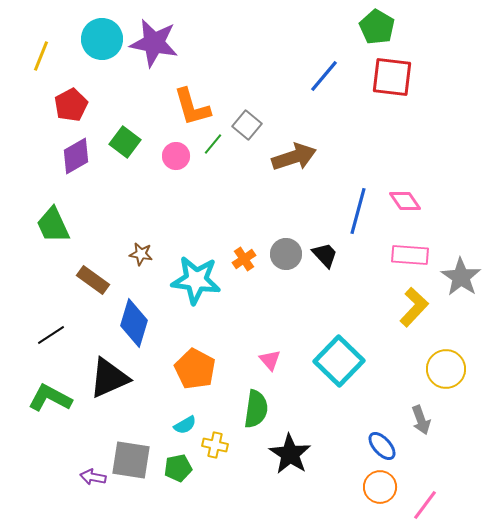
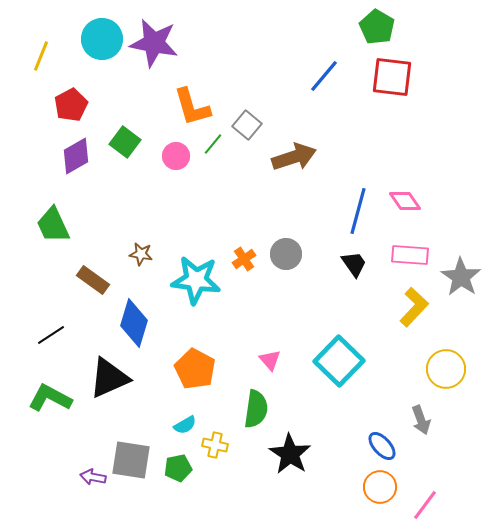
black trapezoid at (325, 255): moved 29 px right, 9 px down; rotated 8 degrees clockwise
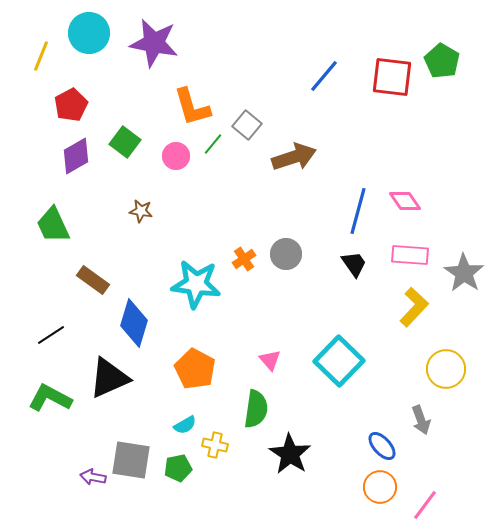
green pentagon at (377, 27): moved 65 px right, 34 px down
cyan circle at (102, 39): moved 13 px left, 6 px up
brown star at (141, 254): moved 43 px up
gray star at (461, 277): moved 3 px right, 4 px up
cyan star at (196, 280): moved 4 px down
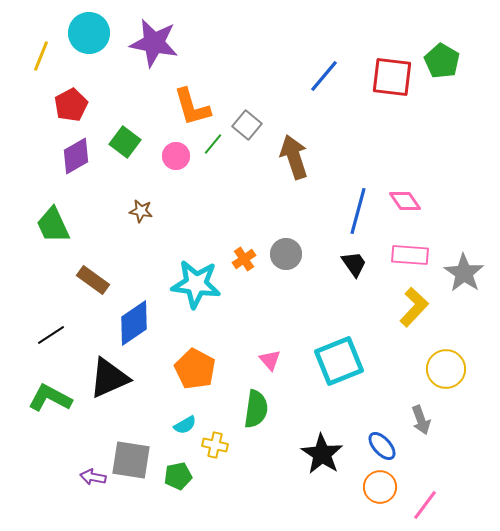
brown arrow at (294, 157): rotated 90 degrees counterclockwise
blue diamond at (134, 323): rotated 39 degrees clockwise
cyan square at (339, 361): rotated 24 degrees clockwise
black star at (290, 454): moved 32 px right
green pentagon at (178, 468): moved 8 px down
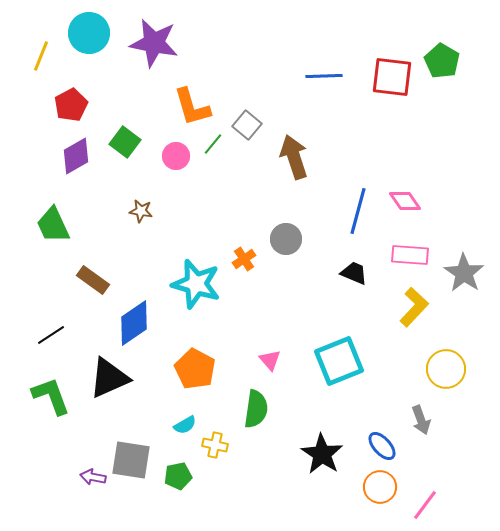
blue line at (324, 76): rotated 48 degrees clockwise
gray circle at (286, 254): moved 15 px up
black trapezoid at (354, 264): moved 9 px down; rotated 32 degrees counterclockwise
cyan star at (196, 284): rotated 9 degrees clockwise
green L-shape at (50, 398): moved 1 px right, 2 px up; rotated 42 degrees clockwise
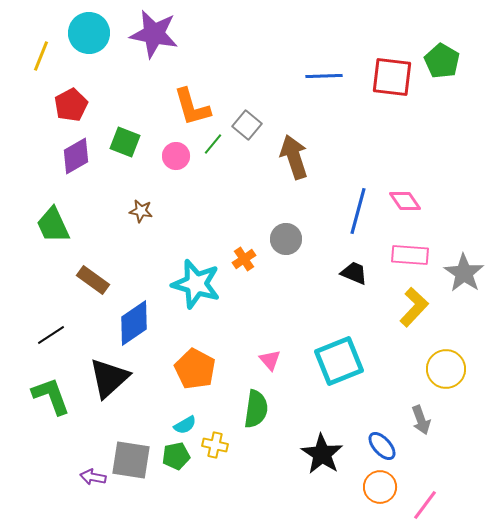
purple star at (154, 43): moved 9 px up
green square at (125, 142): rotated 16 degrees counterclockwise
black triangle at (109, 378): rotated 18 degrees counterclockwise
green pentagon at (178, 476): moved 2 px left, 20 px up
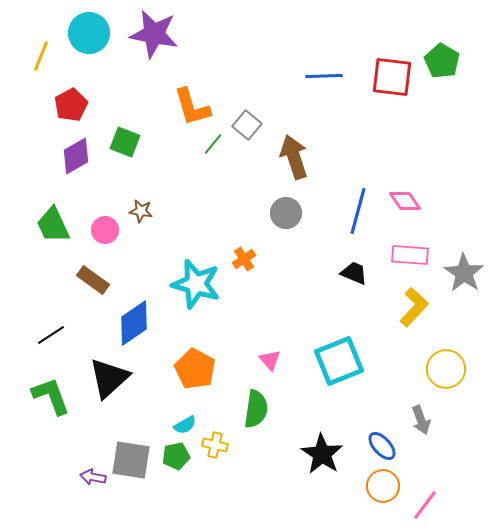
pink circle at (176, 156): moved 71 px left, 74 px down
gray circle at (286, 239): moved 26 px up
orange circle at (380, 487): moved 3 px right, 1 px up
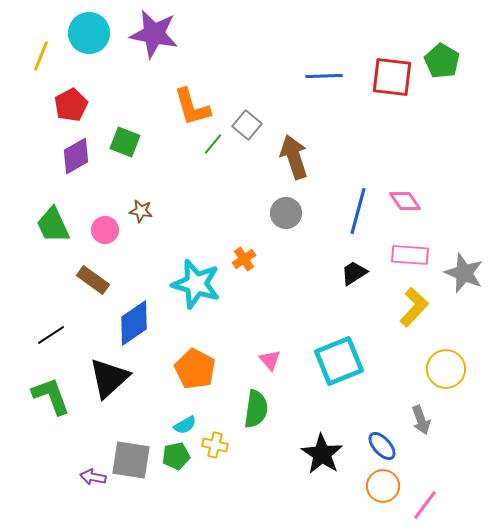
black trapezoid at (354, 273): rotated 56 degrees counterclockwise
gray star at (464, 273): rotated 12 degrees counterclockwise
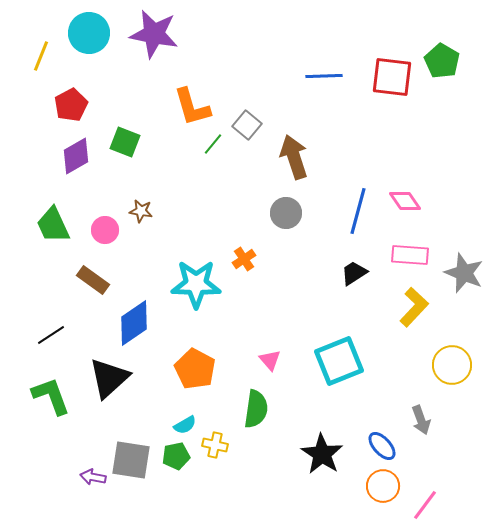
cyan star at (196, 284): rotated 15 degrees counterclockwise
yellow circle at (446, 369): moved 6 px right, 4 px up
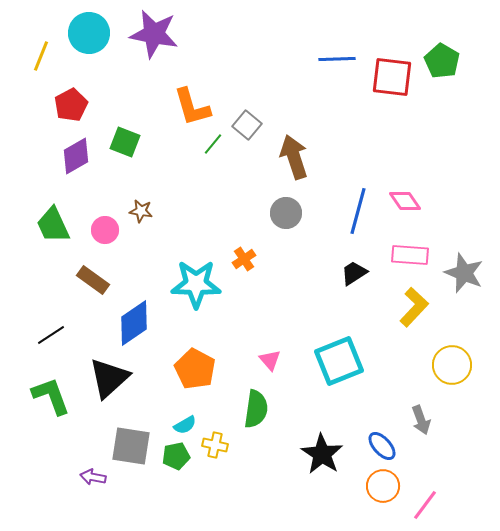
blue line at (324, 76): moved 13 px right, 17 px up
gray square at (131, 460): moved 14 px up
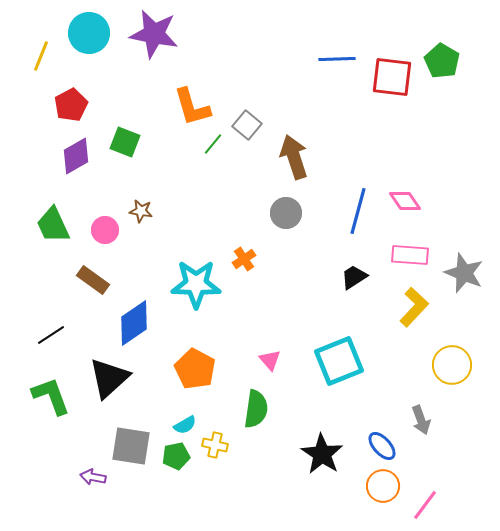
black trapezoid at (354, 273): moved 4 px down
